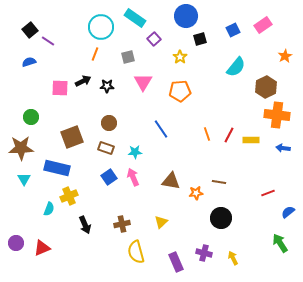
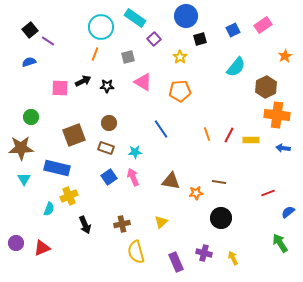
pink triangle at (143, 82): rotated 30 degrees counterclockwise
brown square at (72, 137): moved 2 px right, 2 px up
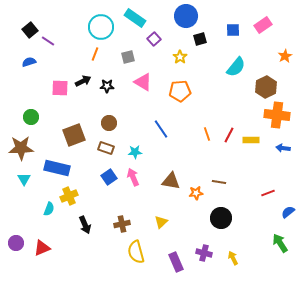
blue square at (233, 30): rotated 24 degrees clockwise
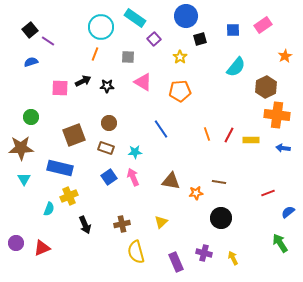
gray square at (128, 57): rotated 16 degrees clockwise
blue semicircle at (29, 62): moved 2 px right
blue rectangle at (57, 168): moved 3 px right
